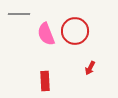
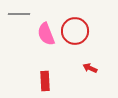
red arrow: rotated 88 degrees clockwise
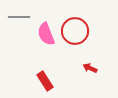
gray line: moved 3 px down
red rectangle: rotated 30 degrees counterclockwise
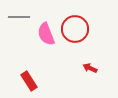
red circle: moved 2 px up
red rectangle: moved 16 px left
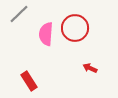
gray line: moved 3 px up; rotated 45 degrees counterclockwise
red circle: moved 1 px up
pink semicircle: rotated 25 degrees clockwise
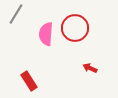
gray line: moved 3 px left; rotated 15 degrees counterclockwise
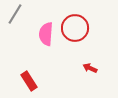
gray line: moved 1 px left
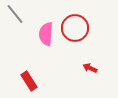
gray line: rotated 70 degrees counterclockwise
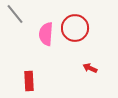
red rectangle: rotated 30 degrees clockwise
